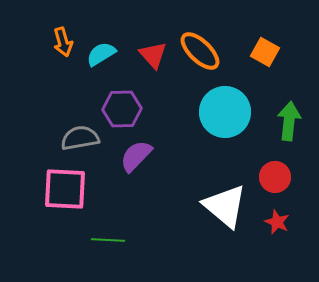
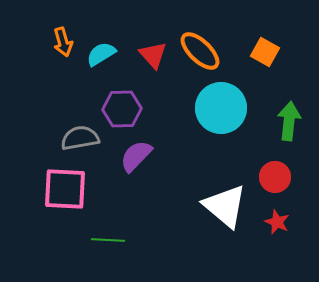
cyan circle: moved 4 px left, 4 px up
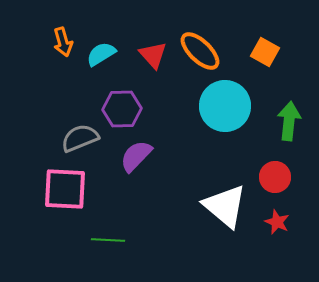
cyan circle: moved 4 px right, 2 px up
gray semicircle: rotated 12 degrees counterclockwise
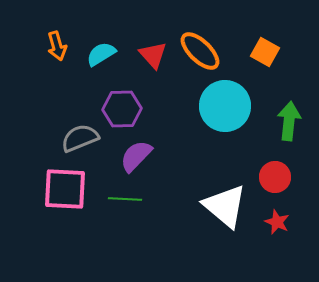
orange arrow: moved 6 px left, 4 px down
green line: moved 17 px right, 41 px up
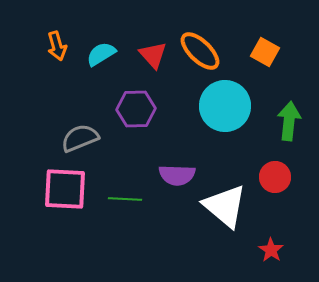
purple hexagon: moved 14 px right
purple semicircle: moved 41 px right, 19 px down; rotated 132 degrees counterclockwise
red star: moved 6 px left, 28 px down; rotated 10 degrees clockwise
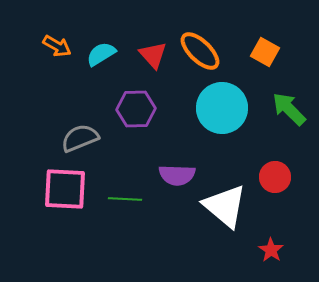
orange arrow: rotated 44 degrees counterclockwise
cyan circle: moved 3 px left, 2 px down
green arrow: moved 12 px up; rotated 51 degrees counterclockwise
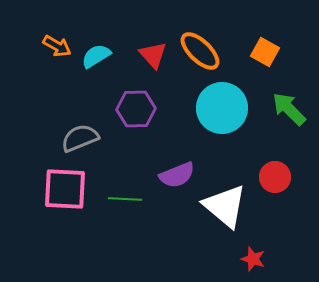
cyan semicircle: moved 5 px left, 2 px down
purple semicircle: rotated 24 degrees counterclockwise
red star: moved 18 px left, 9 px down; rotated 15 degrees counterclockwise
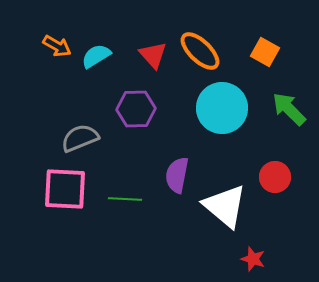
purple semicircle: rotated 123 degrees clockwise
